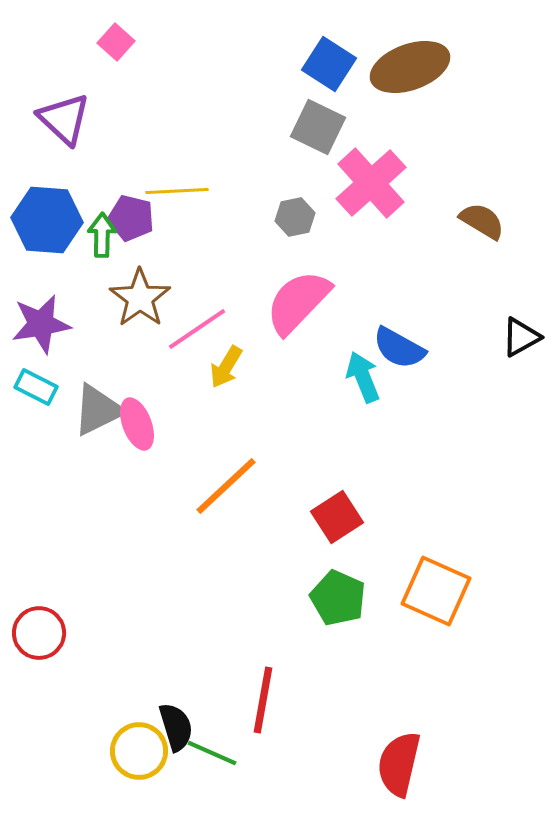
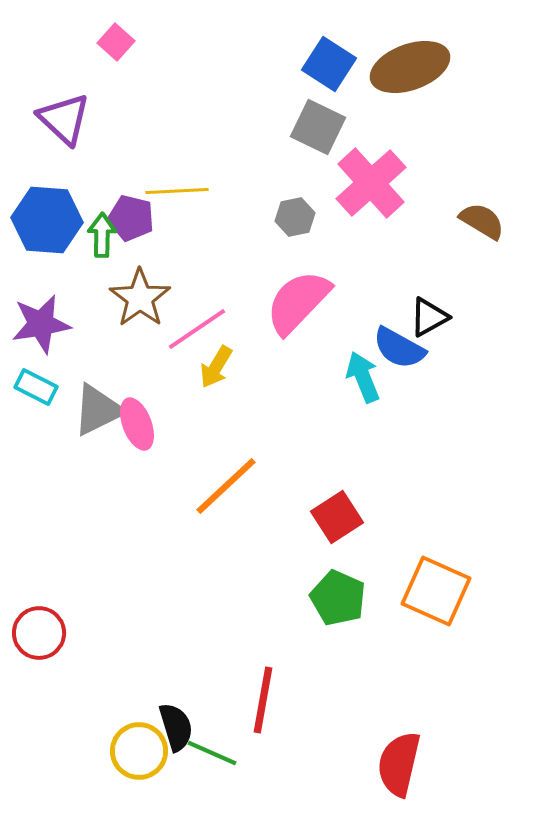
black triangle: moved 92 px left, 20 px up
yellow arrow: moved 10 px left
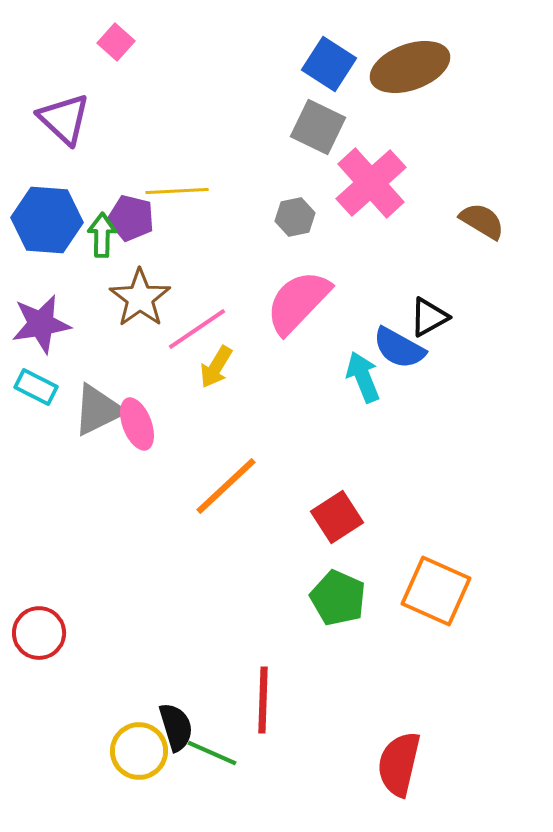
red line: rotated 8 degrees counterclockwise
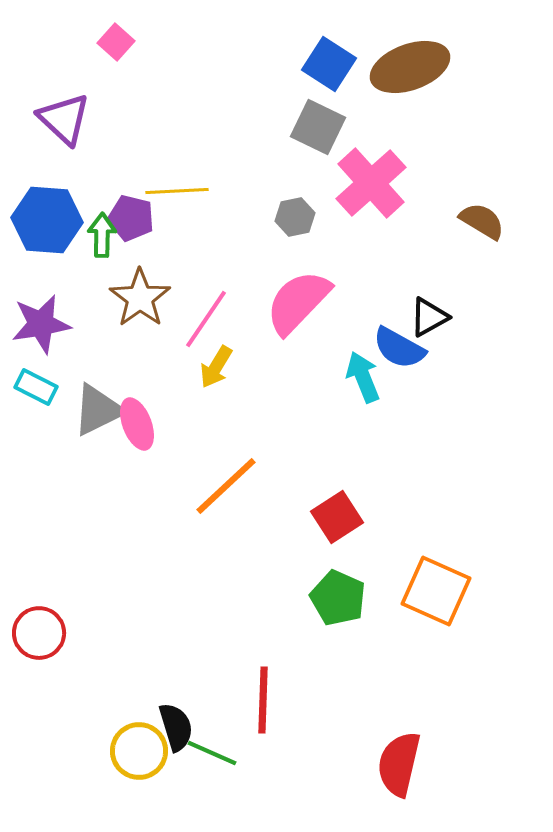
pink line: moved 9 px right, 10 px up; rotated 22 degrees counterclockwise
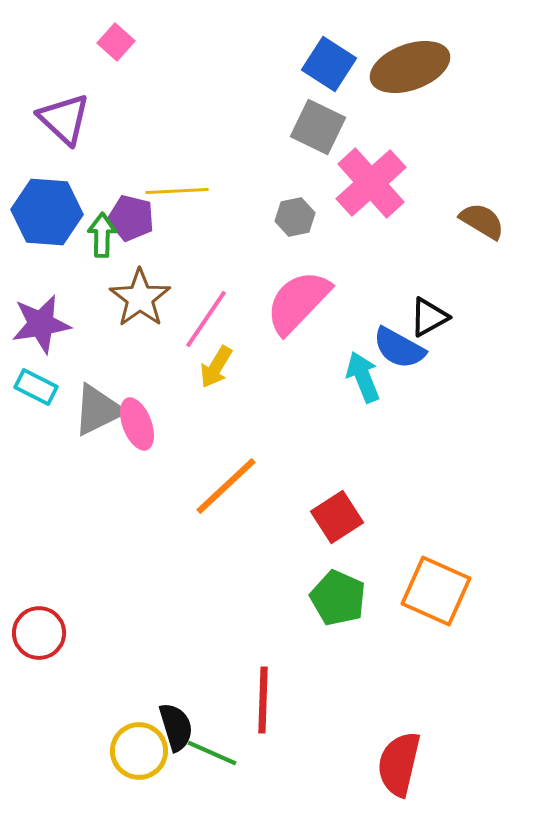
blue hexagon: moved 8 px up
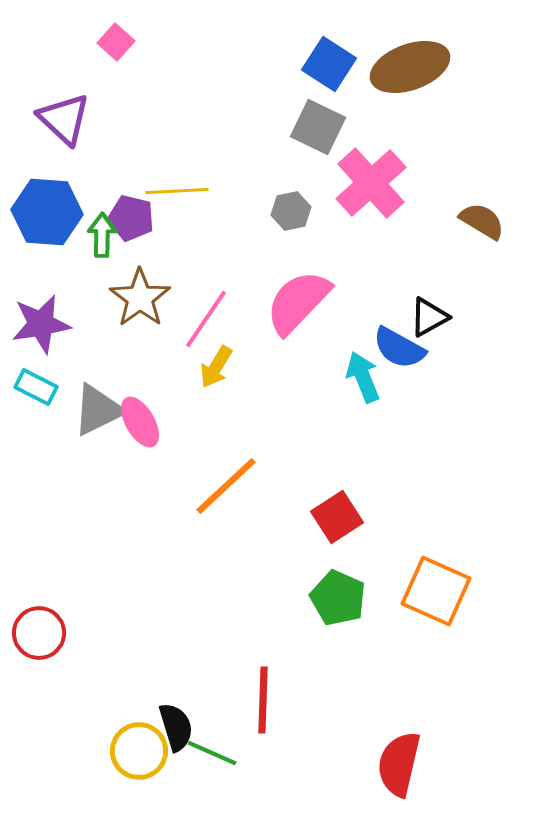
gray hexagon: moved 4 px left, 6 px up
pink ellipse: moved 3 px right, 2 px up; rotated 9 degrees counterclockwise
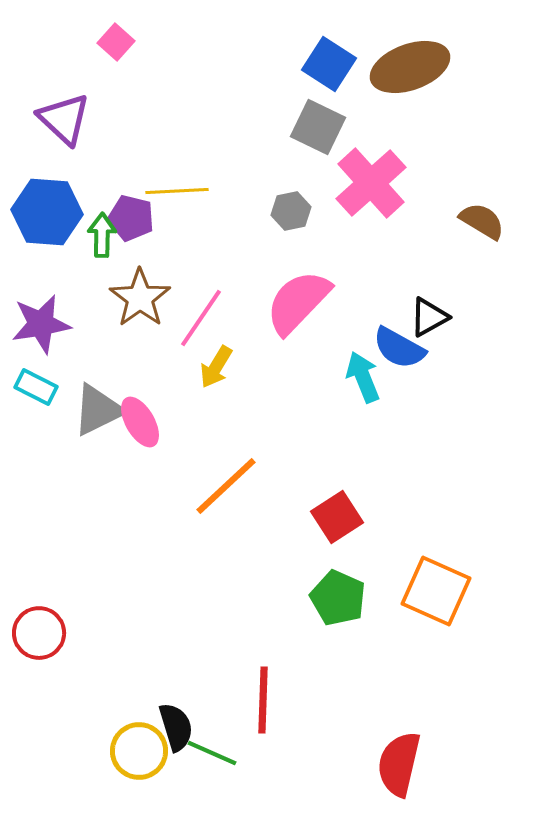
pink line: moved 5 px left, 1 px up
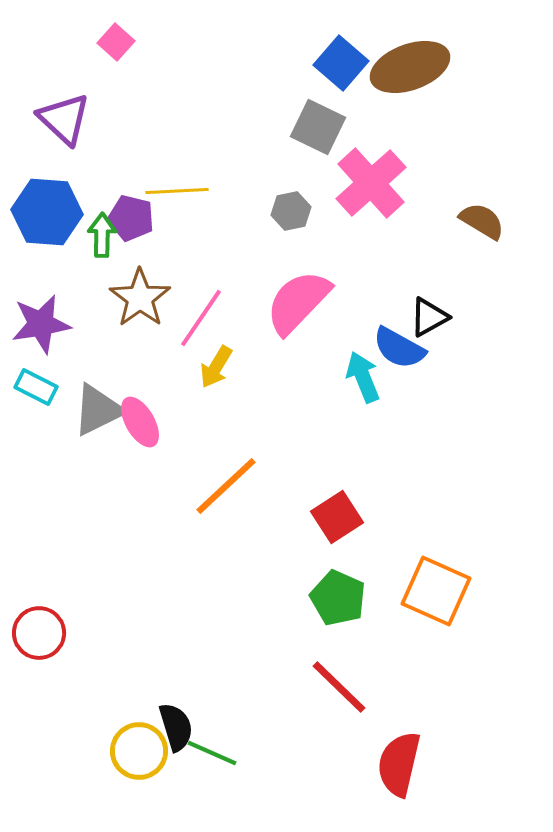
blue square: moved 12 px right, 1 px up; rotated 8 degrees clockwise
red line: moved 76 px right, 13 px up; rotated 48 degrees counterclockwise
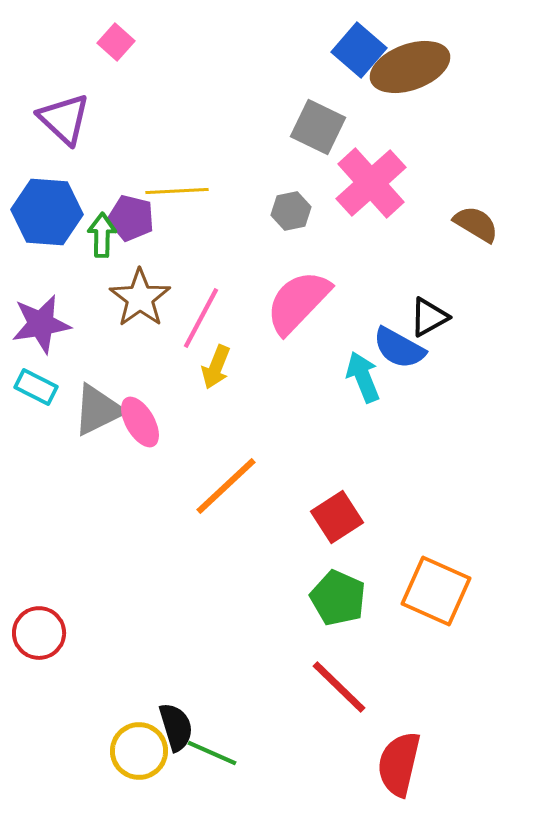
blue square: moved 18 px right, 13 px up
brown semicircle: moved 6 px left, 3 px down
pink line: rotated 6 degrees counterclockwise
yellow arrow: rotated 9 degrees counterclockwise
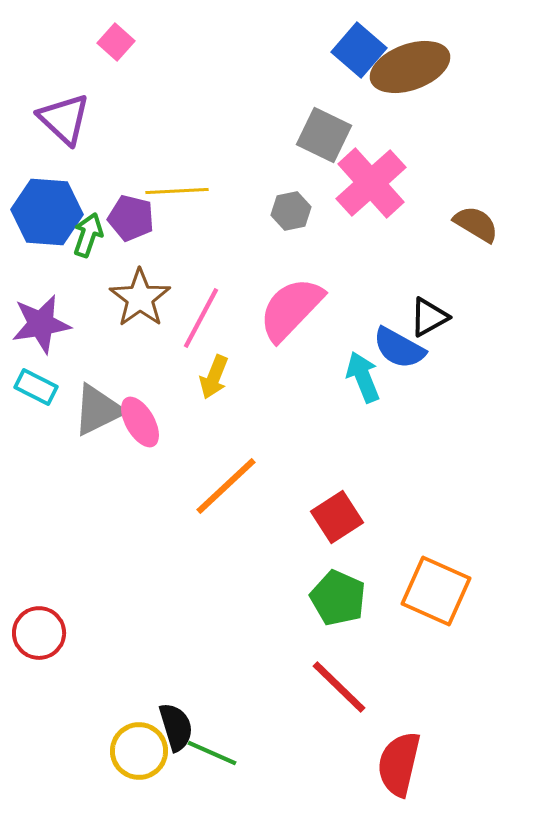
gray square: moved 6 px right, 8 px down
green arrow: moved 14 px left; rotated 18 degrees clockwise
pink semicircle: moved 7 px left, 7 px down
yellow arrow: moved 2 px left, 10 px down
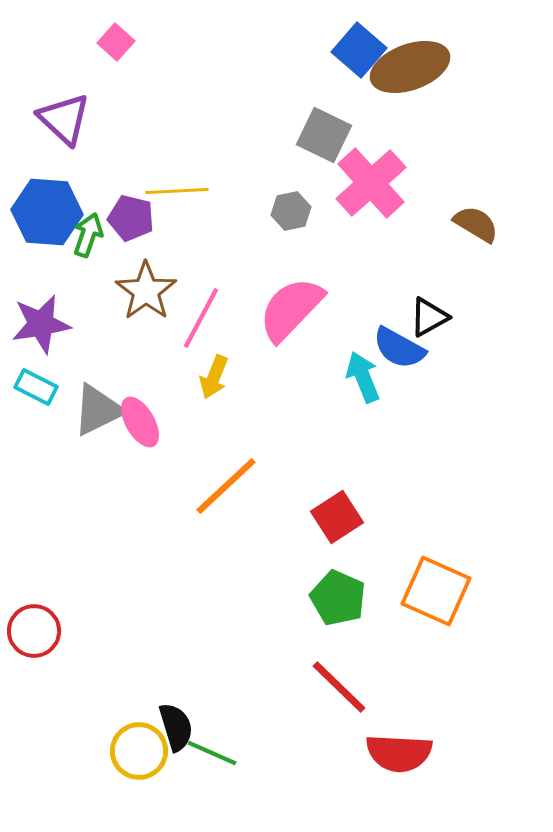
brown star: moved 6 px right, 7 px up
red circle: moved 5 px left, 2 px up
red semicircle: moved 11 px up; rotated 100 degrees counterclockwise
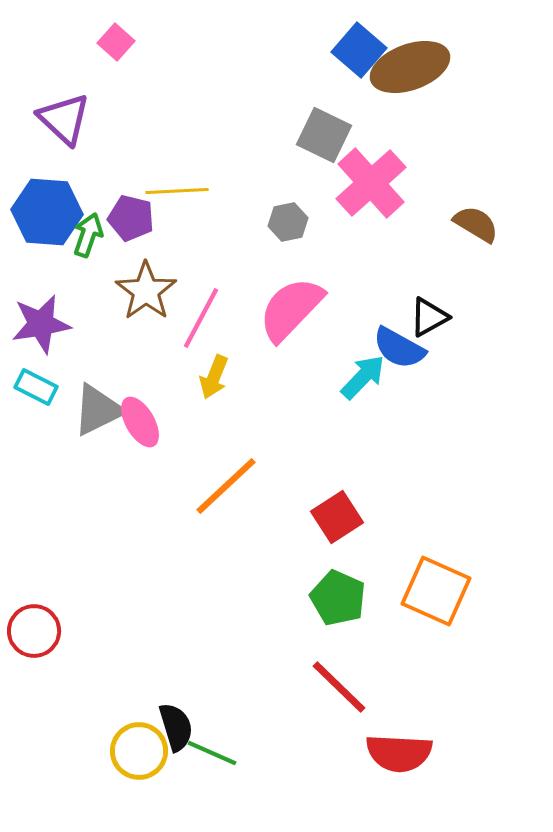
gray hexagon: moved 3 px left, 11 px down
cyan arrow: rotated 66 degrees clockwise
